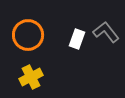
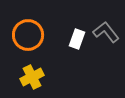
yellow cross: moved 1 px right
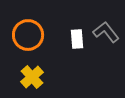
white rectangle: rotated 24 degrees counterclockwise
yellow cross: rotated 15 degrees counterclockwise
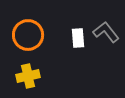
white rectangle: moved 1 px right, 1 px up
yellow cross: moved 4 px left, 1 px up; rotated 30 degrees clockwise
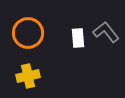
orange circle: moved 2 px up
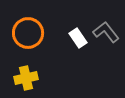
white rectangle: rotated 30 degrees counterclockwise
yellow cross: moved 2 px left, 2 px down
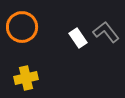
orange circle: moved 6 px left, 6 px up
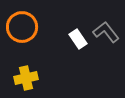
white rectangle: moved 1 px down
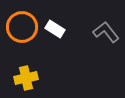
white rectangle: moved 23 px left, 10 px up; rotated 24 degrees counterclockwise
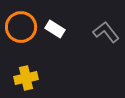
orange circle: moved 1 px left
